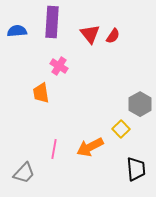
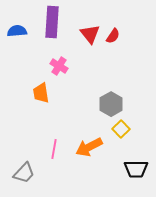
gray hexagon: moved 29 px left
orange arrow: moved 1 px left
black trapezoid: rotated 95 degrees clockwise
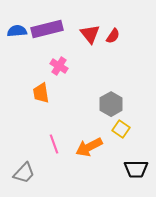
purple rectangle: moved 5 px left, 7 px down; rotated 72 degrees clockwise
yellow square: rotated 12 degrees counterclockwise
pink line: moved 5 px up; rotated 30 degrees counterclockwise
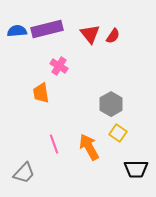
yellow square: moved 3 px left, 4 px down
orange arrow: rotated 88 degrees clockwise
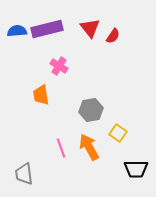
red triangle: moved 6 px up
orange trapezoid: moved 2 px down
gray hexagon: moved 20 px left, 6 px down; rotated 20 degrees clockwise
pink line: moved 7 px right, 4 px down
gray trapezoid: moved 1 px down; rotated 130 degrees clockwise
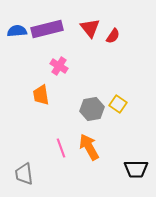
gray hexagon: moved 1 px right, 1 px up
yellow square: moved 29 px up
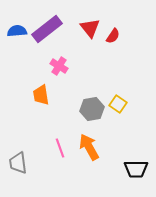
purple rectangle: rotated 24 degrees counterclockwise
pink line: moved 1 px left
gray trapezoid: moved 6 px left, 11 px up
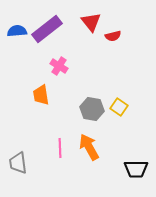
red triangle: moved 1 px right, 6 px up
red semicircle: rotated 42 degrees clockwise
yellow square: moved 1 px right, 3 px down
gray hexagon: rotated 20 degrees clockwise
pink line: rotated 18 degrees clockwise
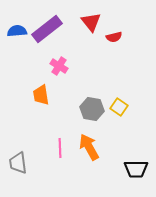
red semicircle: moved 1 px right, 1 px down
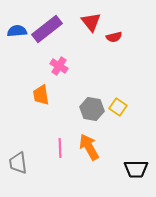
yellow square: moved 1 px left
